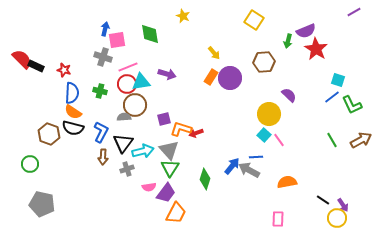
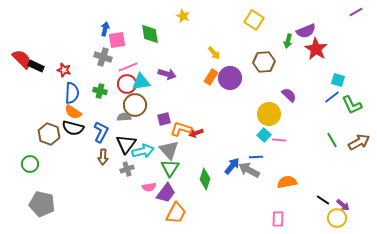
purple line at (354, 12): moved 2 px right
pink line at (279, 140): rotated 48 degrees counterclockwise
brown arrow at (361, 140): moved 2 px left, 2 px down
black triangle at (123, 143): moved 3 px right, 1 px down
purple arrow at (343, 205): rotated 16 degrees counterclockwise
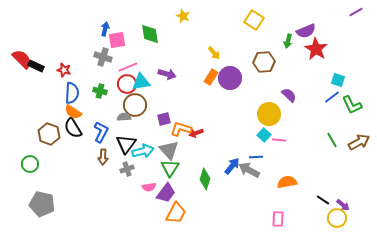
black semicircle at (73, 128): rotated 45 degrees clockwise
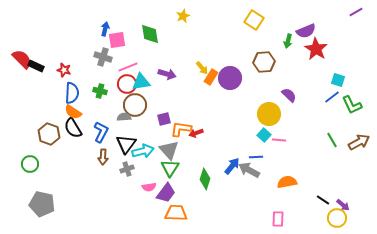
yellow star at (183, 16): rotated 24 degrees clockwise
yellow arrow at (214, 53): moved 12 px left, 15 px down
orange L-shape at (181, 129): rotated 10 degrees counterclockwise
orange trapezoid at (176, 213): rotated 115 degrees counterclockwise
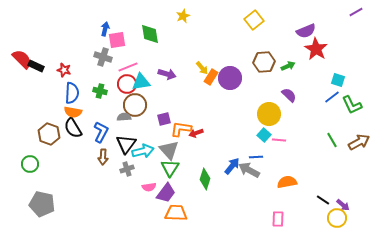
yellow square at (254, 20): rotated 18 degrees clockwise
green arrow at (288, 41): moved 25 px down; rotated 128 degrees counterclockwise
orange semicircle at (73, 112): rotated 24 degrees counterclockwise
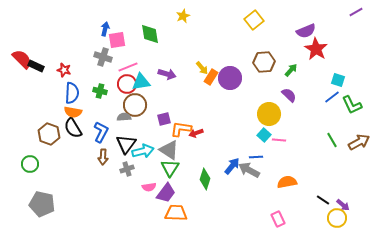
green arrow at (288, 66): moved 3 px right, 4 px down; rotated 24 degrees counterclockwise
gray triangle at (169, 150): rotated 15 degrees counterclockwise
pink rectangle at (278, 219): rotated 28 degrees counterclockwise
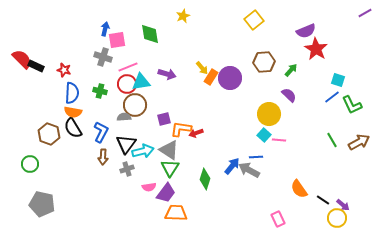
purple line at (356, 12): moved 9 px right, 1 px down
orange semicircle at (287, 182): moved 12 px right, 7 px down; rotated 114 degrees counterclockwise
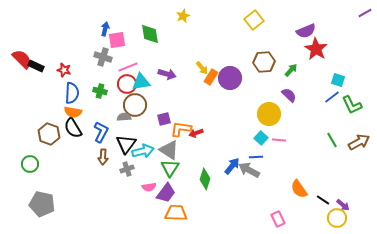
cyan square at (264, 135): moved 3 px left, 3 px down
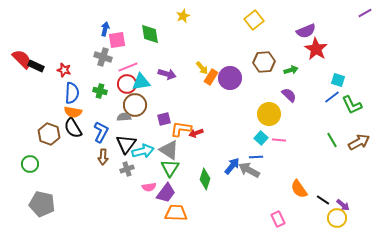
green arrow at (291, 70): rotated 32 degrees clockwise
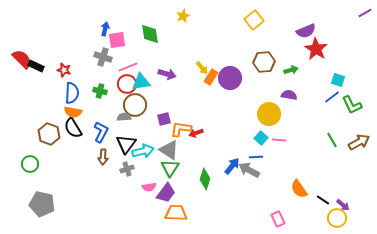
purple semicircle at (289, 95): rotated 35 degrees counterclockwise
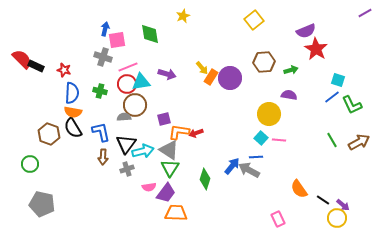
orange L-shape at (181, 129): moved 2 px left, 3 px down
blue L-shape at (101, 132): rotated 40 degrees counterclockwise
